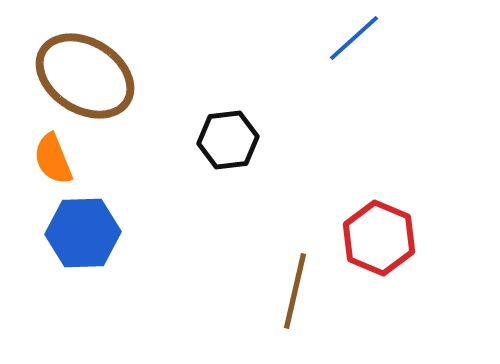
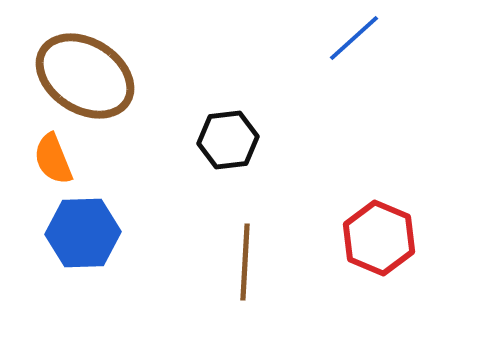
brown line: moved 50 px left, 29 px up; rotated 10 degrees counterclockwise
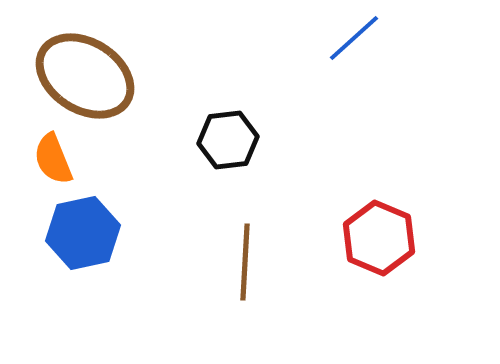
blue hexagon: rotated 10 degrees counterclockwise
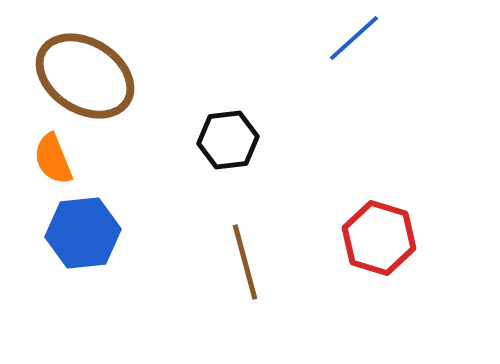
blue hexagon: rotated 6 degrees clockwise
red hexagon: rotated 6 degrees counterclockwise
brown line: rotated 18 degrees counterclockwise
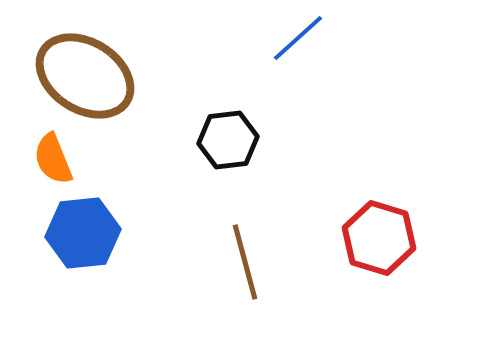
blue line: moved 56 px left
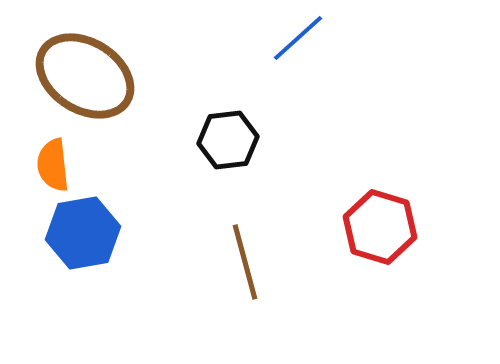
orange semicircle: moved 6 px down; rotated 16 degrees clockwise
blue hexagon: rotated 4 degrees counterclockwise
red hexagon: moved 1 px right, 11 px up
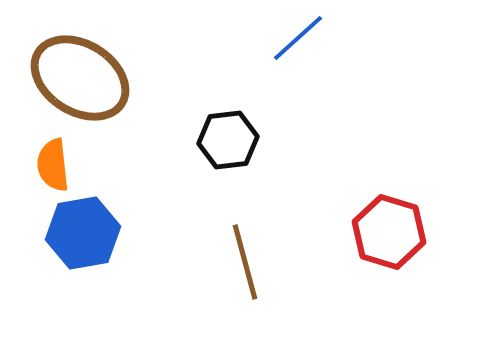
brown ellipse: moved 5 px left, 2 px down
red hexagon: moved 9 px right, 5 px down
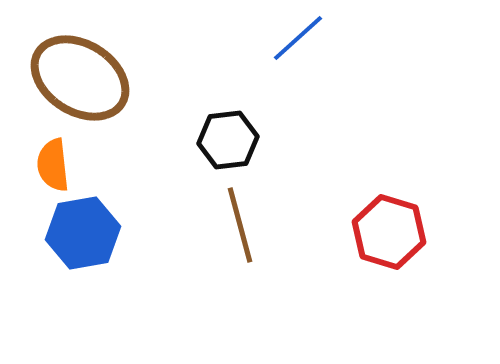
brown line: moved 5 px left, 37 px up
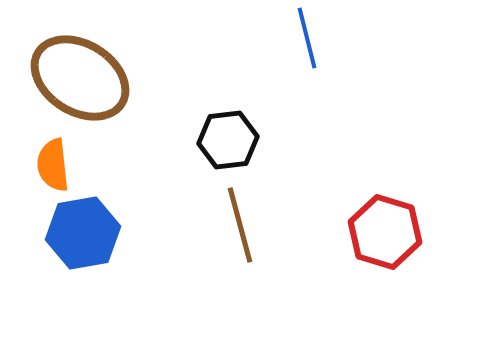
blue line: moved 9 px right; rotated 62 degrees counterclockwise
red hexagon: moved 4 px left
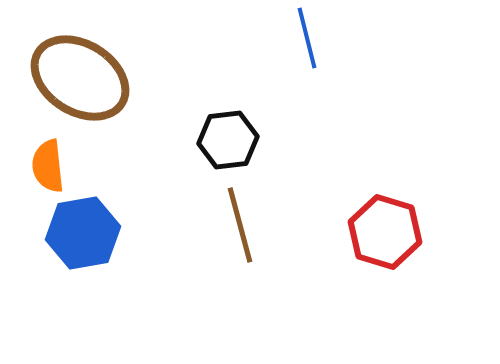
orange semicircle: moved 5 px left, 1 px down
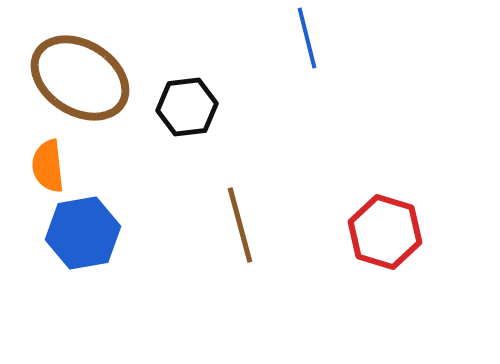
black hexagon: moved 41 px left, 33 px up
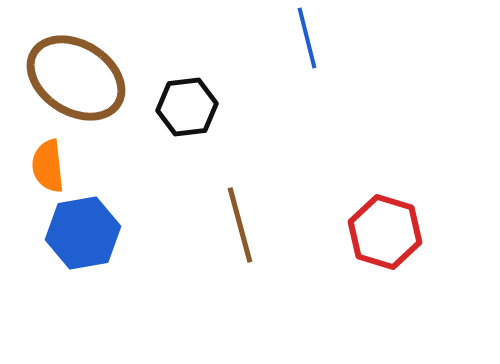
brown ellipse: moved 4 px left
